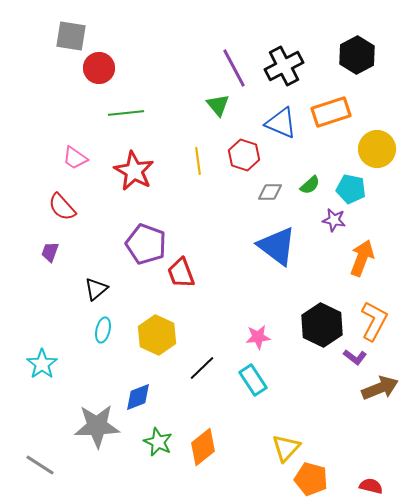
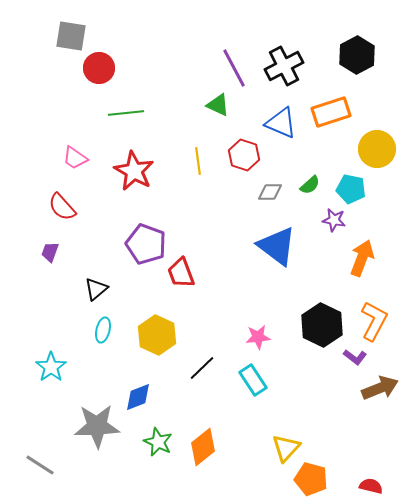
green triangle at (218, 105): rotated 25 degrees counterclockwise
cyan star at (42, 364): moved 9 px right, 3 px down
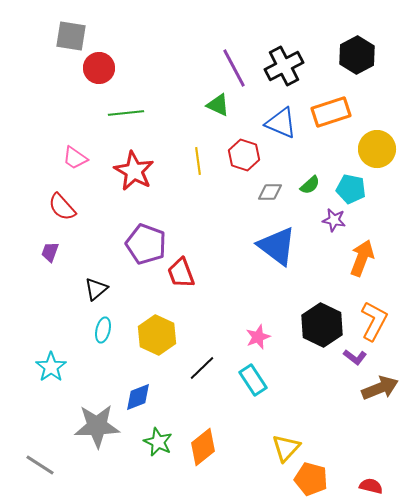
pink star at (258, 337): rotated 15 degrees counterclockwise
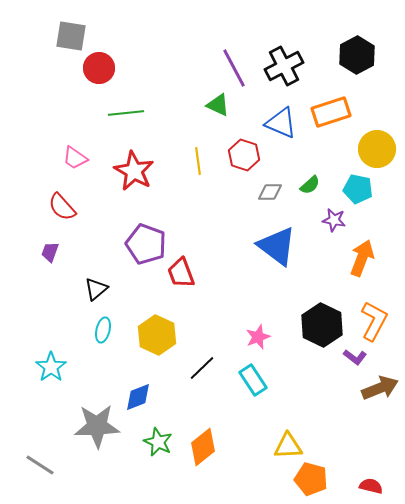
cyan pentagon at (351, 189): moved 7 px right
yellow triangle at (286, 448): moved 2 px right, 2 px up; rotated 44 degrees clockwise
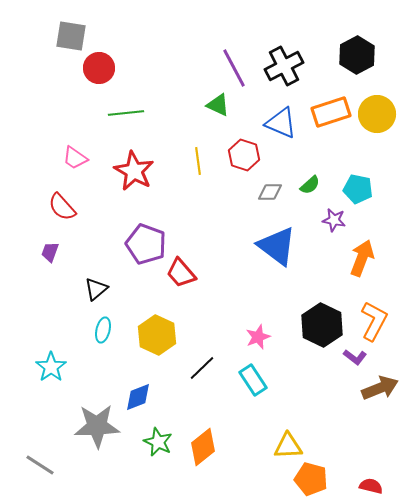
yellow circle at (377, 149): moved 35 px up
red trapezoid at (181, 273): rotated 20 degrees counterclockwise
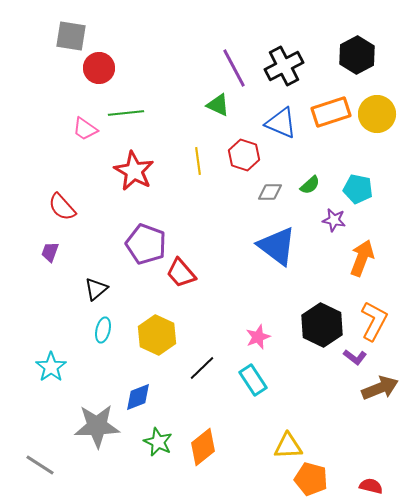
pink trapezoid at (75, 158): moved 10 px right, 29 px up
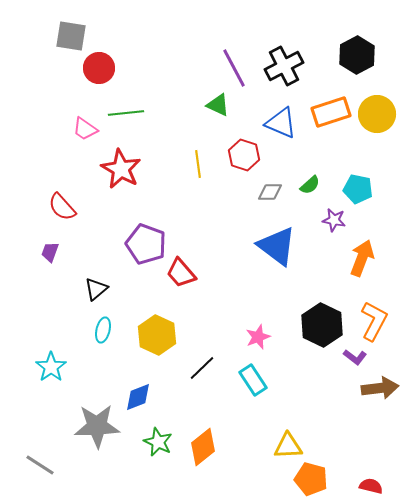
yellow line at (198, 161): moved 3 px down
red star at (134, 171): moved 13 px left, 2 px up
brown arrow at (380, 388): rotated 15 degrees clockwise
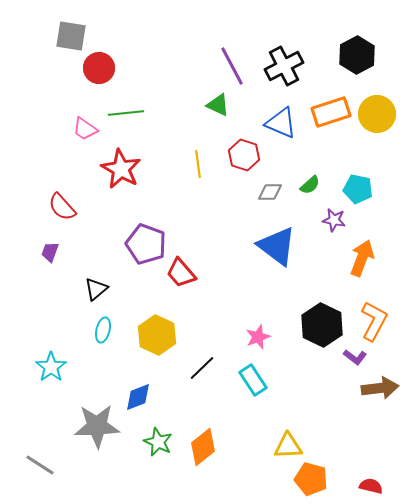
purple line at (234, 68): moved 2 px left, 2 px up
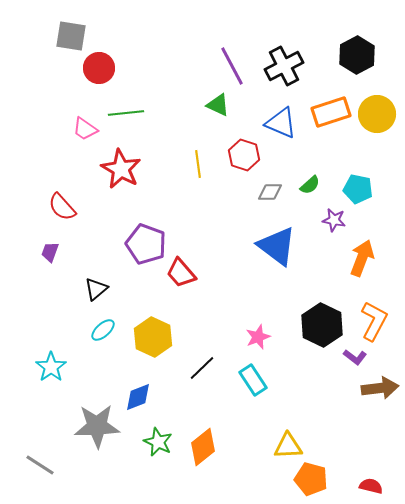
cyan ellipse at (103, 330): rotated 35 degrees clockwise
yellow hexagon at (157, 335): moved 4 px left, 2 px down
